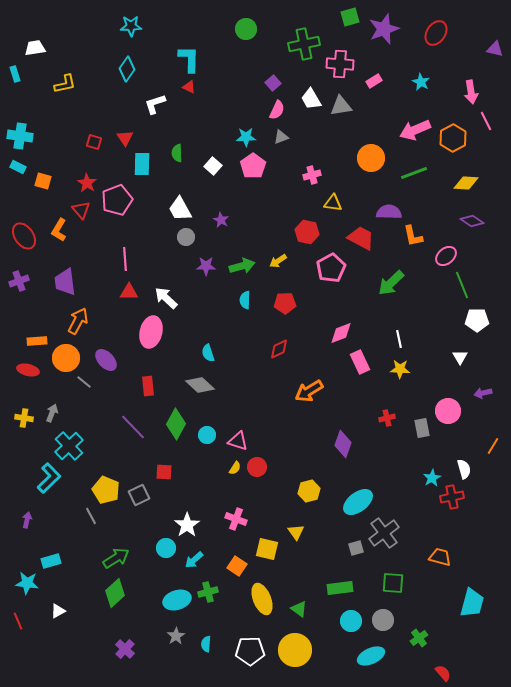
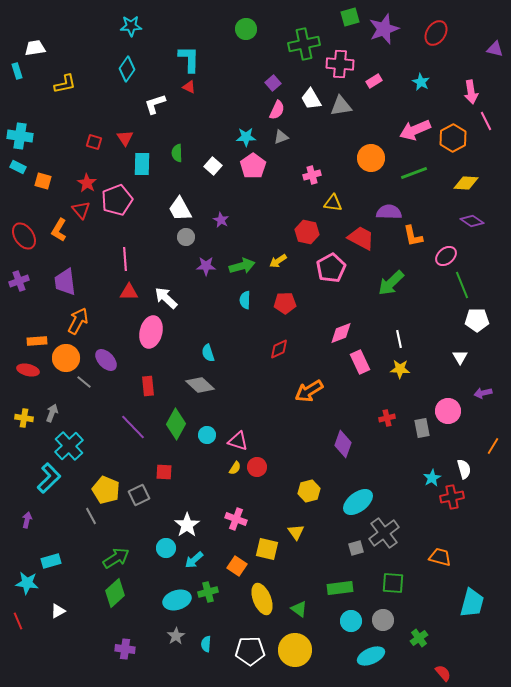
cyan rectangle at (15, 74): moved 2 px right, 3 px up
purple cross at (125, 649): rotated 36 degrees counterclockwise
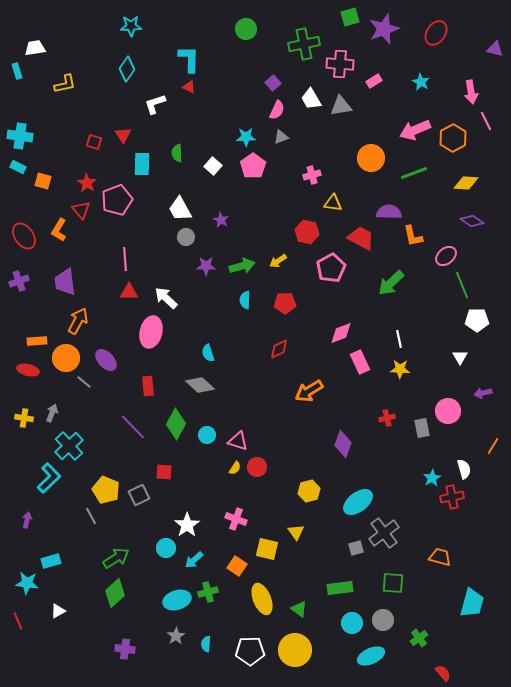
red triangle at (125, 138): moved 2 px left, 3 px up
cyan circle at (351, 621): moved 1 px right, 2 px down
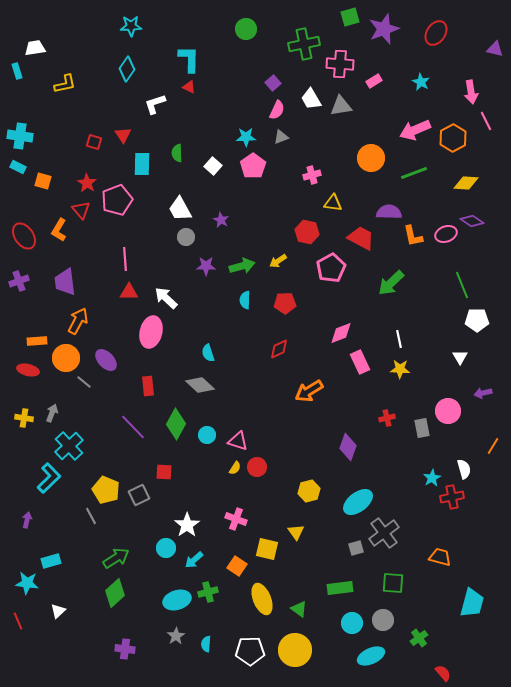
pink ellipse at (446, 256): moved 22 px up; rotated 20 degrees clockwise
purple diamond at (343, 444): moved 5 px right, 3 px down
white triangle at (58, 611): rotated 14 degrees counterclockwise
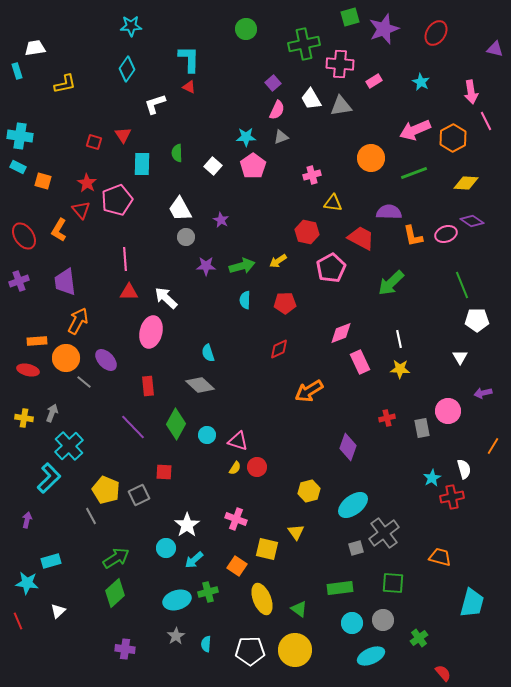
cyan ellipse at (358, 502): moved 5 px left, 3 px down
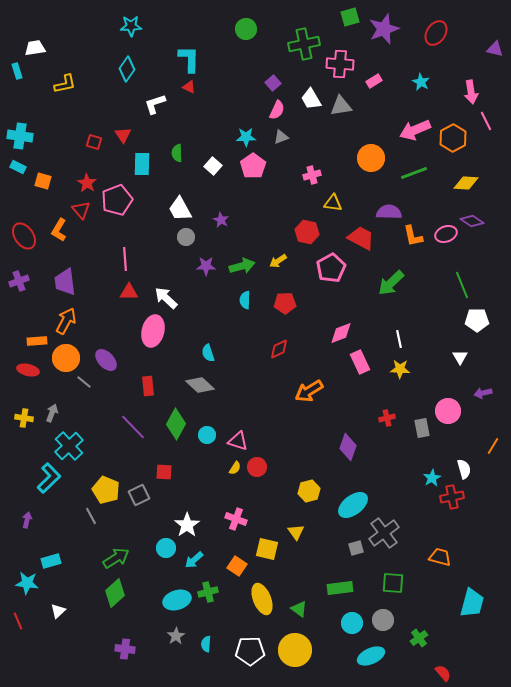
orange arrow at (78, 321): moved 12 px left
pink ellipse at (151, 332): moved 2 px right, 1 px up
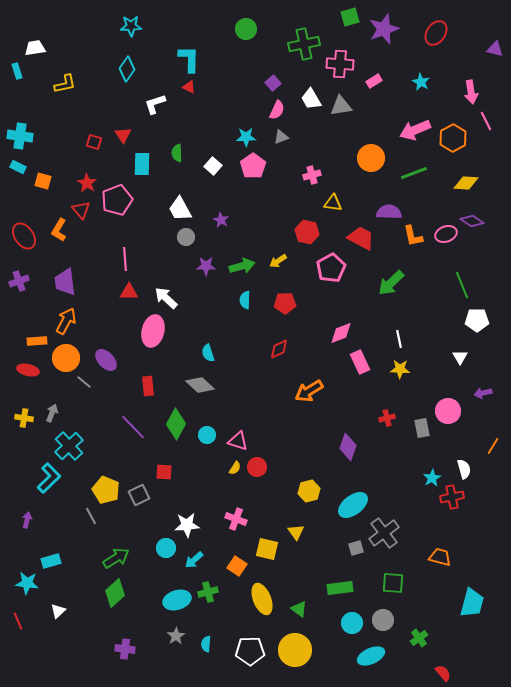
white star at (187, 525): rotated 30 degrees clockwise
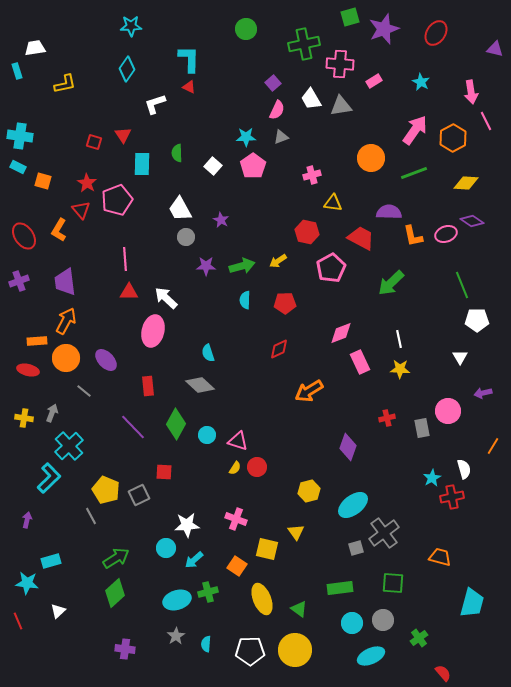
pink arrow at (415, 130): rotated 148 degrees clockwise
gray line at (84, 382): moved 9 px down
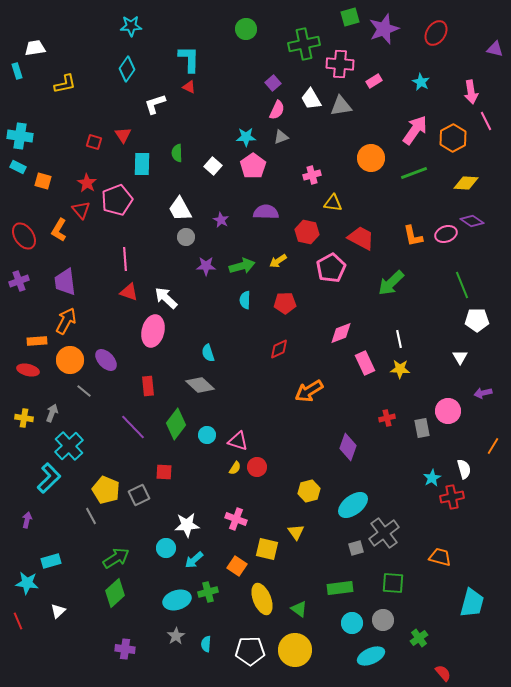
purple semicircle at (389, 212): moved 123 px left
red triangle at (129, 292): rotated 18 degrees clockwise
orange circle at (66, 358): moved 4 px right, 2 px down
pink rectangle at (360, 362): moved 5 px right, 1 px down
green diamond at (176, 424): rotated 8 degrees clockwise
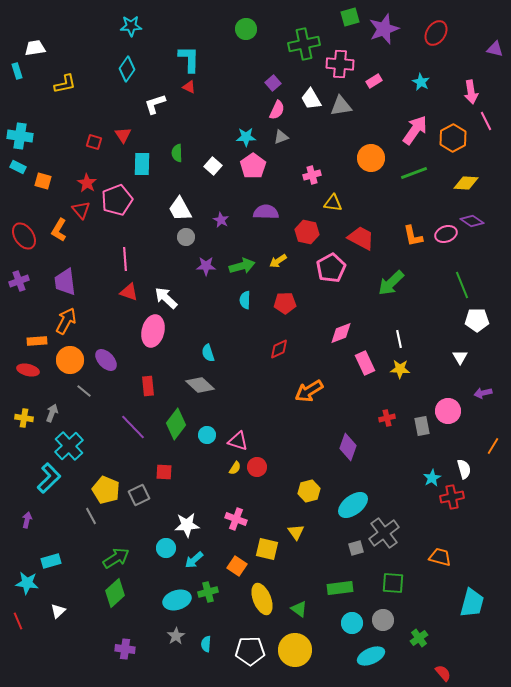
gray rectangle at (422, 428): moved 2 px up
